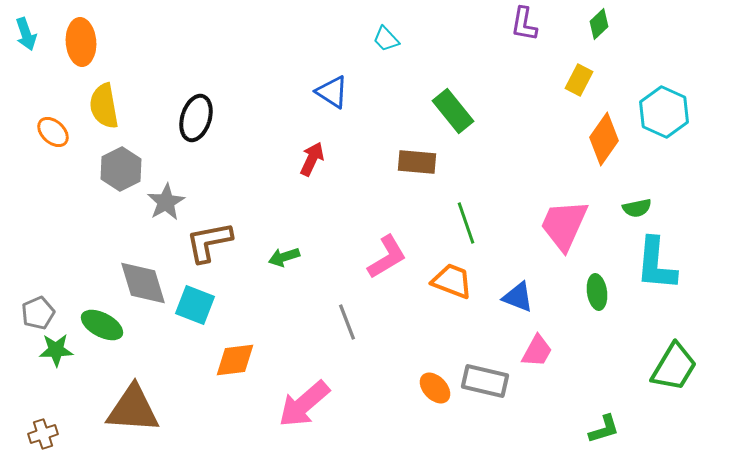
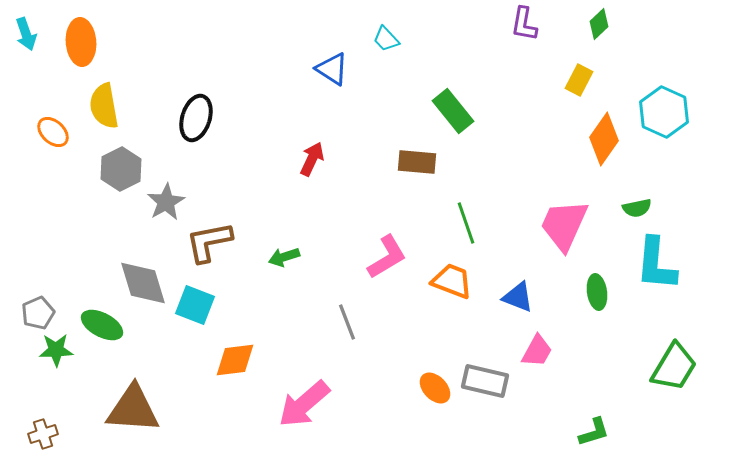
blue triangle at (332, 92): moved 23 px up
green L-shape at (604, 429): moved 10 px left, 3 px down
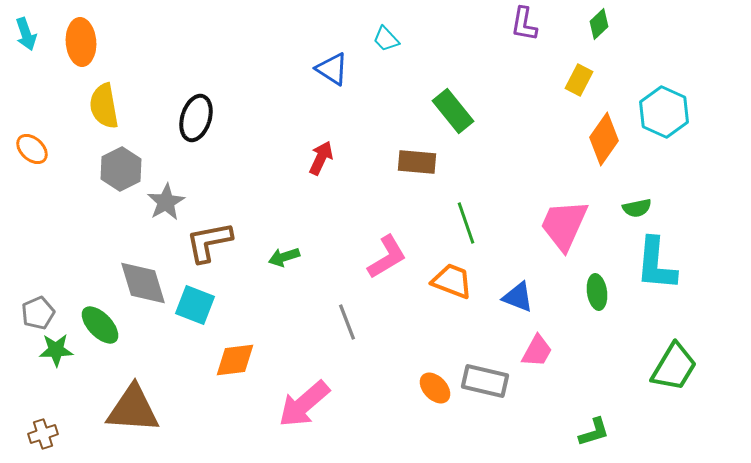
orange ellipse at (53, 132): moved 21 px left, 17 px down
red arrow at (312, 159): moved 9 px right, 1 px up
green ellipse at (102, 325): moved 2 px left; rotated 18 degrees clockwise
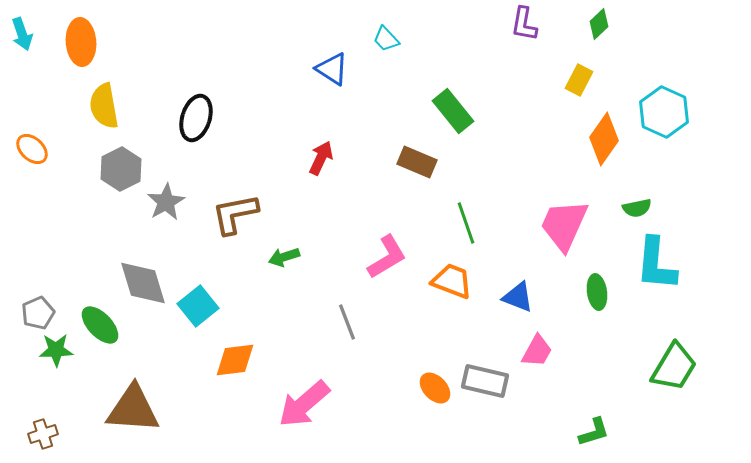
cyan arrow at (26, 34): moved 4 px left
brown rectangle at (417, 162): rotated 18 degrees clockwise
brown L-shape at (209, 242): moved 26 px right, 28 px up
cyan square at (195, 305): moved 3 px right, 1 px down; rotated 30 degrees clockwise
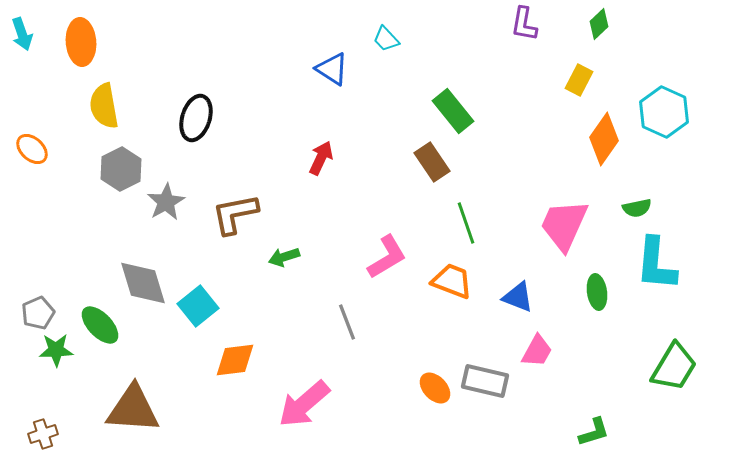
brown rectangle at (417, 162): moved 15 px right; rotated 33 degrees clockwise
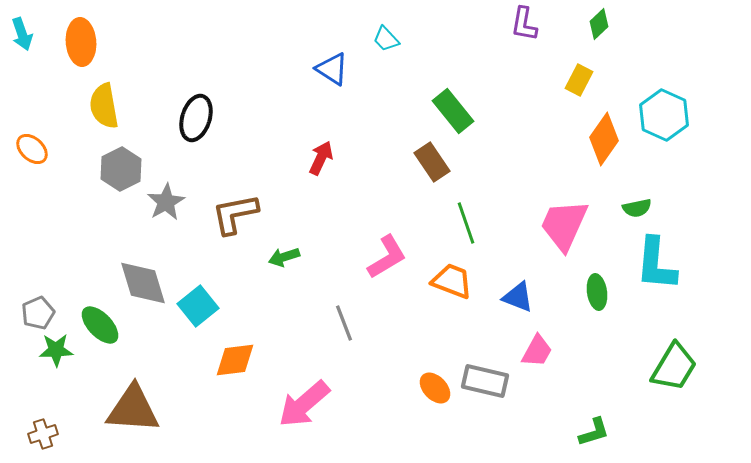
cyan hexagon at (664, 112): moved 3 px down
gray line at (347, 322): moved 3 px left, 1 px down
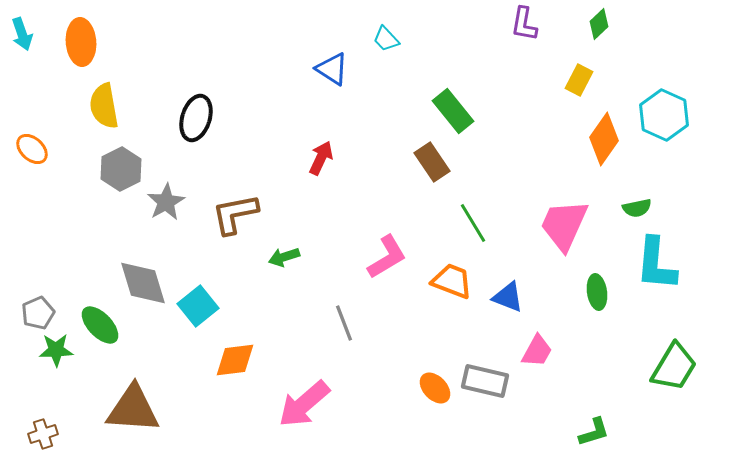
green line at (466, 223): moved 7 px right; rotated 12 degrees counterclockwise
blue triangle at (518, 297): moved 10 px left
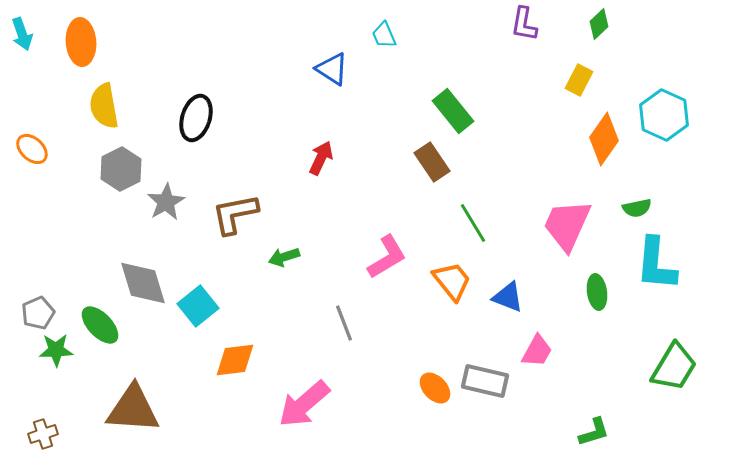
cyan trapezoid at (386, 39): moved 2 px left, 4 px up; rotated 20 degrees clockwise
pink trapezoid at (564, 225): moved 3 px right
orange trapezoid at (452, 281): rotated 30 degrees clockwise
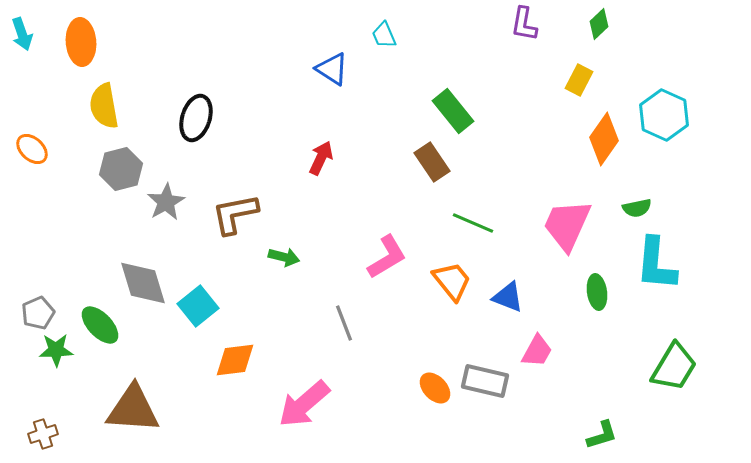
gray hexagon at (121, 169): rotated 12 degrees clockwise
green line at (473, 223): rotated 36 degrees counterclockwise
green arrow at (284, 257): rotated 148 degrees counterclockwise
green L-shape at (594, 432): moved 8 px right, 3 px down
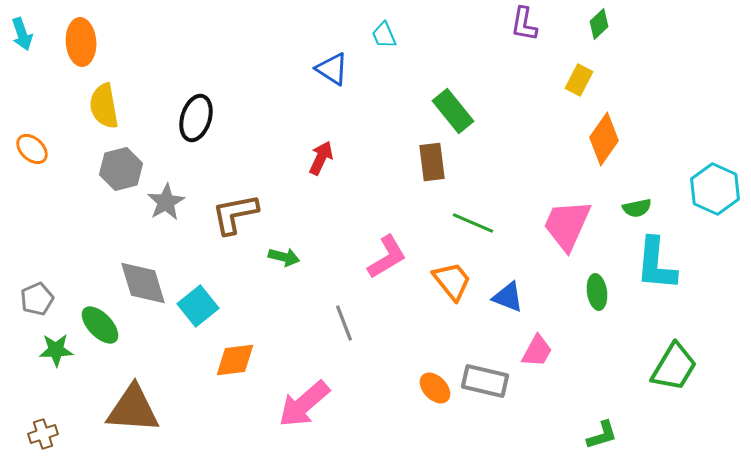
cyan hexagon at (664, 115): moved 51 px right, 74 px down
brown rectangle at (432, 162): rotated 27 degrees clockwise
gray pentagon at (38, 313): moved 1 px left, 14 px up
